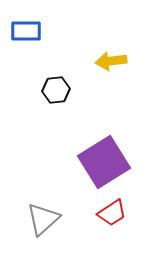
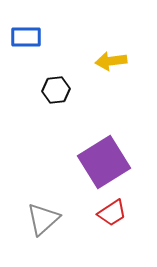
blue rectangle: moved 6 px down
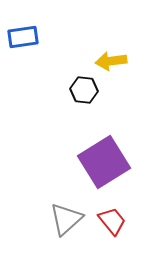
blue rectangle: moved 3 px left; rotated 8 degrees counterclockwise
black hexagon: moved 28 px right; rotated 12 degrees clockwise
red trapezoid: moved 8 px down; rotated 96 degrees counterclockwise
gray triangle: moved 23 px right
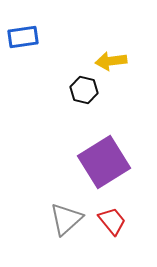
black hexagon: rotated 8 degrees clockwise
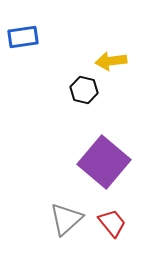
purple square: rotated 18 degrees counterclockwise
red trapezoid: moved 2 px down
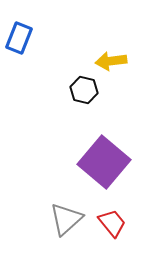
blue rectangle: moved 4 px left, 1 px down; rotated 60 degrees counterclockwise
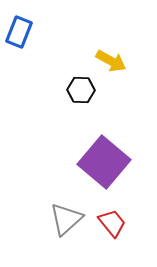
blue rectangle: moved 6 px up
yellow arrow: rotated 144 degrees counterclockwise
black hexagon: moved 3 px left; rotated 12 degrees counterclockwise
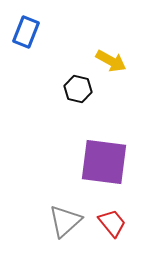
blue rectangle: moved 7 px right
black hexagon: moved 3 px left, 1 px up; rotated 12 degrees clockwise
purple square: rotated 33 degrees counterclockwise
gray triangle: moved 1 px left, 2 px down
